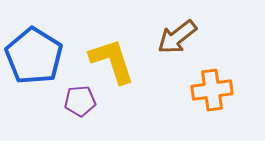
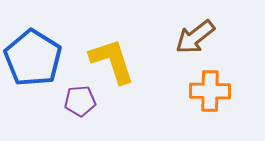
brown arrow: moved 18 px right
blue pentagon: moved 1 px left, 2 px down
orange cross: moved 2 px left, 1 px down; rotated 9 degrees clockwise
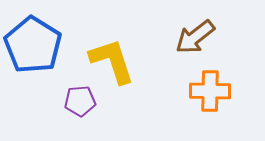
blue pentagon: moved 13 px up
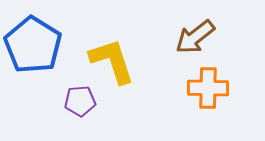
orange cross: moved 2 px left, 3 px up
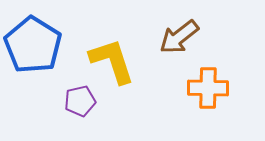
brown arrow: moved 16 px left
purple pentagon: rotated 8 degrees counterclockwise
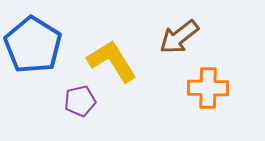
yellow L-shape: rotated 14 degrees counterclockwise
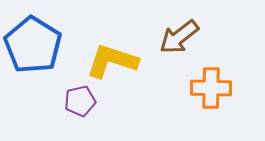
yellow L-shape: rotated 40 degrees counterclockwise
orange cross: moved 3 px right
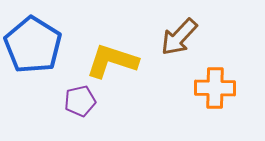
brown arrow: rotated 9 degrees counterclockwise
orange cross: moved 4 px right
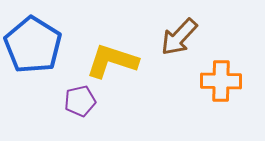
orange cross: moved 6 px right, 7 px up
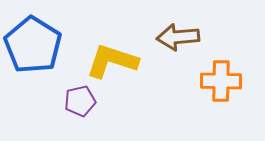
brown arrow: moved 1 px left; rotated 42 degrees clockwise
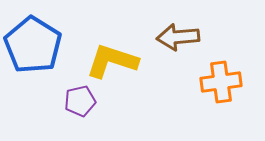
orange cross: moved 1 px down; rotated 9 degrees counterclockwise
